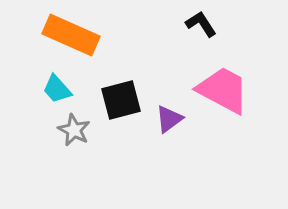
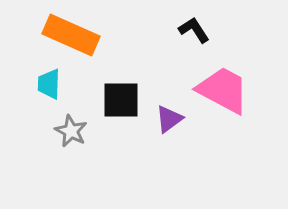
black L-shape: moved 7 px left, 6 px down
cyan trapezoid: moved 8 px left, 5 px up; rotated 44 degrees clockwise
black square: rotated 15 degrees clockwise
gray star: moved 3 px left, 1 px down
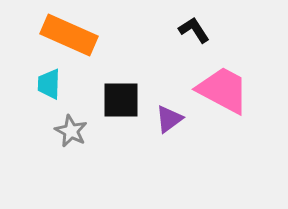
orange rectangle: moved 2 px left
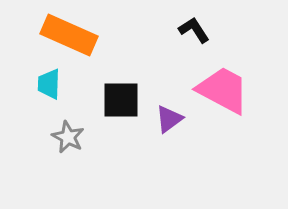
gray star: moved 3 px left, 6 px down
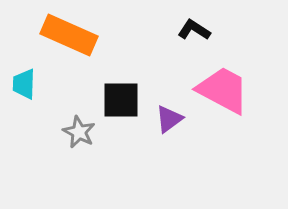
black L-shape: rotated 24 degrees counterclockwise
cyan trapezoid: moved 25 px left
gray star: moved 11 px right, 5 px up
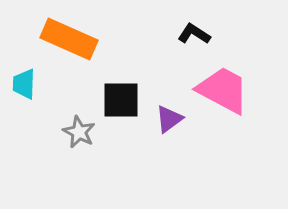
black L-shape: moved 4 px down
orange rectangle: moved 4 px down
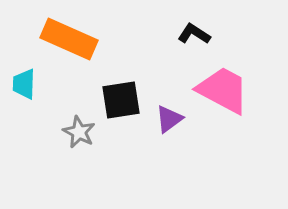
black square: rotated 9 degrees counterclockwise
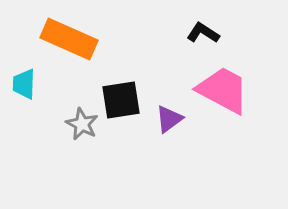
black L-shape: moved 9 px right, 1 px up
gray star: moved 3 px right, 8 px up
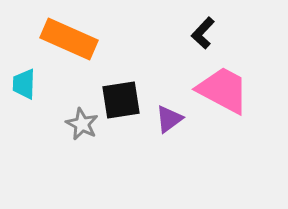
black L-shape: rotated 80 degrees counterclockwise
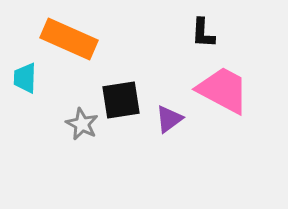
black L-shape: rotated 40 degrees counterclockwise
cyan trapezoid: moved 1 px right, 6 px up
